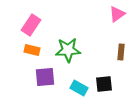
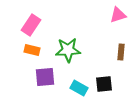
pink triangle: moved 1 px right, 1 px down; rotated 18 degrees clockwise
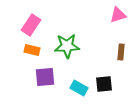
green star: moved 1 px left, 4 px up
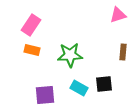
green star: moved 3 px right, 9 px down
brown rectangle: moved 2 px right
purple square: moved 18 px down
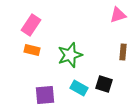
green star: rotated 15 degrees counterclockwise
black square: rotated 24 degrees clockwise
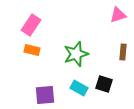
green star: moved 6 px right, 1 px up
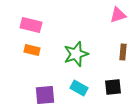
pink rectangle: rotated 70 degrees clockwise
black square: moved 9 px right, 3 px down; rotated 24 degrees counterclockwise
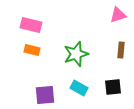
brown rectangle: moved 2 px left, 2 px up
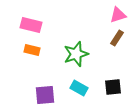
brown rectangle: moved 4 px left, 12 px up; rotated 28 degrees clockwise
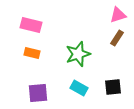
orange rectangle: moved 3 px down
green star: moved 2 px right
purple square: moved 7 px left, 2 px up
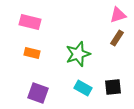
pink rectangle: moved 1 px left, 3 px up
cyan rectangle: moved 4 px right
purple square: rotated 25 degrees clockwise
